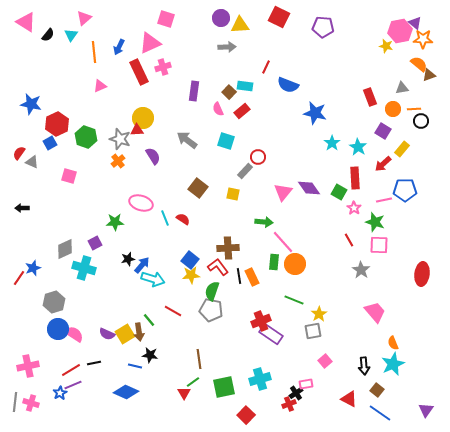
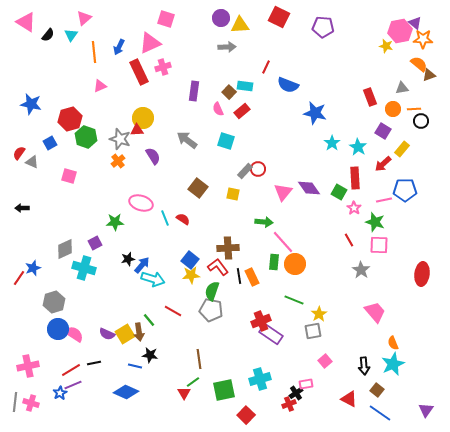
red hexagon at (57, 124): moved 13 px right, 5 px up; rotated 10 degrees clockwise
red circle at (258, 157): moved 12 px down
green square at (224, 387): moved 3 px down
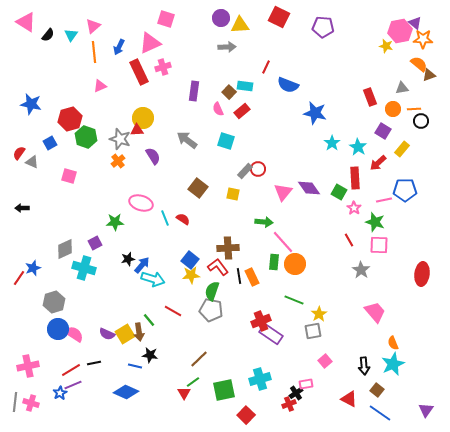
pink triangle at (84, 18): moved 9 px right, 8 px down
red arrow at (383, 164): moved 5 px left, 1 px up
brown line at (199, 359): rotated 54 degrees clockwise
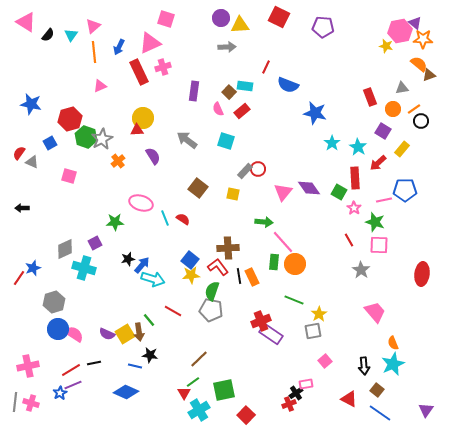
orange line at (414, 109): rotated 32 degrees counterclockwise
gray star at (120, 139): moved 18 px left; rotated 25 degrees clockwise
cyan cross at (260, 379): moved 61 px left, 31 px down; rotated 15 degrees counterclockwise
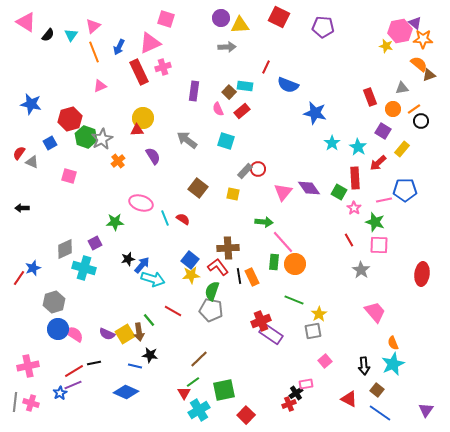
orange line at (94, 52): rotated 15 degrees counterclockwise
red line at (71, 370): moved 3 px right, 1 px down
